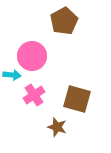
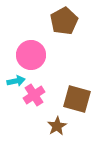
pink circle: moved 1 px left, 1 px up
cyan arrow: moved 4 px right, 6 px down; rotated 18 degrees counterclockwise
brown star: moved 1 px up; rotated 24 degrees clockwise
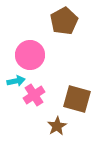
pink circle: moved 1 px left
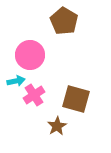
brown pentagon: rotated 12 degrees counterclockwise
brown square: moved 1 px left
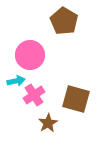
brown star: moved 9 px left, 3 px up
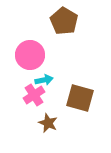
cyan arrow: moved 28 px right, 1 px up
brown square: moved 4 px right, 1 px up
brown star: rotated 18 degrees counterclockwise
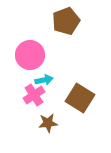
brown pentagon: moved 2 px right; rotated 20 degrees clockwise
brown square: rotated 16 degrees clockwise
brown star: rotated 30 degrees counterclockwise
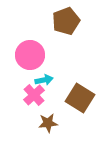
pink cross: rotated 10 degrees counterclockwise
